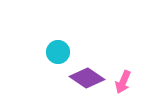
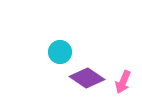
cyan circle: moved 2 px right
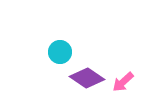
pink arrow: rotated 25 degrees clockwise
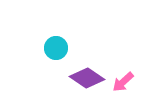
cyan circle: moved 4 px left, 4 px up
